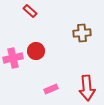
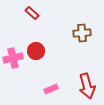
red rectangle: moved 2 px right, 2 px down
red arrow: moved 2 px up; rotated 10 degrees counterclockwise
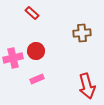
pink rectangle: moved 14 px left, 10 px up
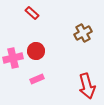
brown cross: moved 1 px right; rotated 24 degrees counterclockwise
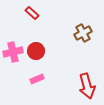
pink cross: moved 6 px up
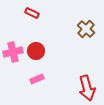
red rectangle: rotated 16 degrees counterclockwise
brown cross: moved 3 px right, 4 px up; rotated 18 degrees counterclockwise
red arrow: moved 2 px down
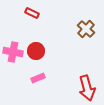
pink cross: rotated 24 degrees clockwise
pink rectangle: moved 1 px right, 1 px up
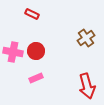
red rectangle: moved 1 px down
brown cross: moved 9 px down; rotated 12 degrees clockwise
pink rectangle: moved 2 px left
red arrow: moved 2 px up
